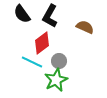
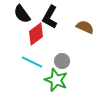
black L-shape: moved 1 px down
red diamond: moved 6 px left, 9 px up
gray circle: moved 3 px right
green star: rotated 25 degrees counterclockwise
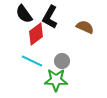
black semicircle: moved 2 px right
cyan line: moved 1 px up
green star: rotated 20 degrees counterclockwise
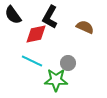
black semicircle: moved 11 px left, 1 px down
red diamond: rotated 25 degrees clockwise
gray circle: moved 6 px right, 2 px down
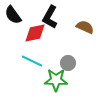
red diamond: moved 1 px left, 1 px up
